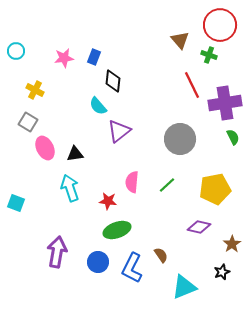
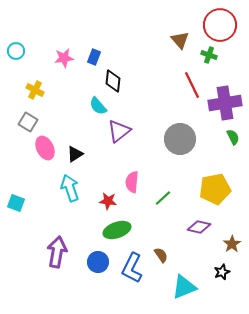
black triangle: rotated 24 degrees counterclockwise
green line: moved 4 px left, 13 px down
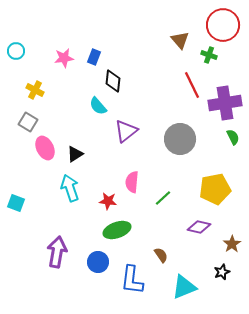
red circle: moved 3 px right
purple triangle: moved 7 px right
blue L-shape: moved 12 px down; rotated 20 degrees counterclockwise
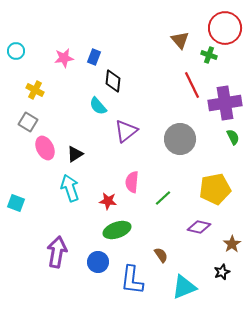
red circle: moved 2 px right, 3 px down
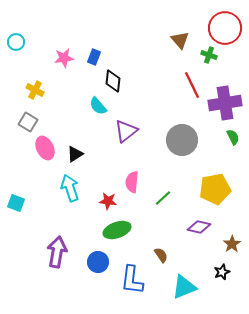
cyan circle: moved 9 px up
gray circle: moved 2 px right, 1 px down
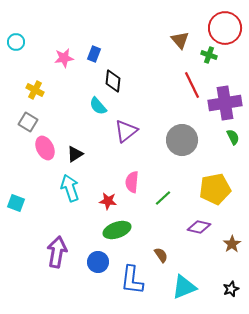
blue rectangle: moved 3 px up
black star: moved 9 px right, 17 px down
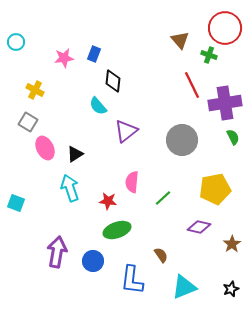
blue circle: moved 5 px left, 1 px up
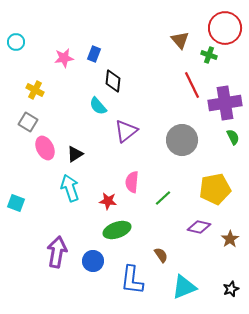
brown star: moved 2 px left, 5 px up
